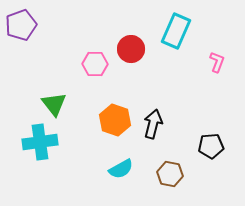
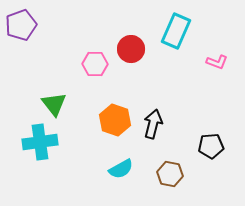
pink L-shape: rotated 90 degrees clockwise
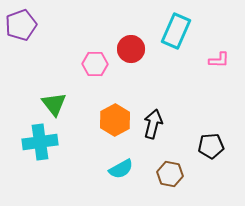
pink L-shape: moved 2 px right, 2 px up; rotated 20 degrees counterclockwise
orange hexagon: rotated 12 degrees clockwise
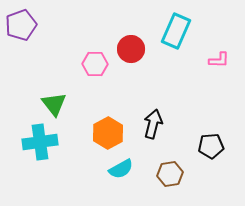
orange hexagon: moved 7 px left, 13 px down
brown hexagon: rotated 20 degrees counterclockwise
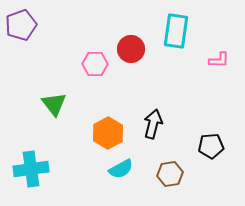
cyan rectangle: rotated 16 degrees counterclockwise
cyan cross: moved 9 px left, 27 px down
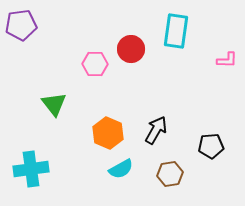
purple pentagon: rotated 12 degrees clockwise
pink L-shape: moved 8 px right
black arrow: moved 3 px right, 6 px down; rotated 16 degrees clockwise
orange hexagon: rotated 8 degrees counterclockwise
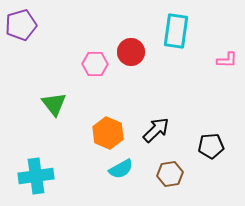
purple pentagon: rotated 8 degrees counterclockwise
red circle: moved 3 px down
black arrow: rotated 16 degrees clockwise
cyan cross: moved 5 px right, 7 px down
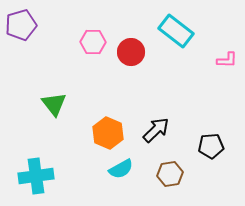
cyan rectangle: rotated 60 degrees counterclockwise
pink hexagon: moved 2 px left, 22 px up
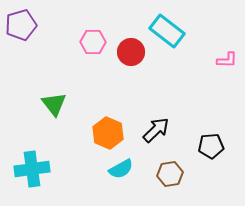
cyan rectangle: moved 9 px left
cyan cross: moved 4 px left, 7 px up
